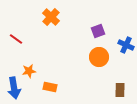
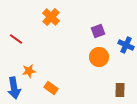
orange rectangle: moved 1 px right, 1 px down; rotated 24 degrees clockwise
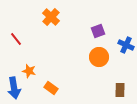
red line: rotated 16 degrees clockwise
orange star: rotated 24 degrees clockwise
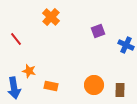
orange circle: moved 5 px left, 28 px down
orange rectangle: moved 2 px up; rotated 24 degrees counterclockwise
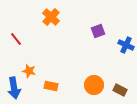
brown rectangle: rotated 64 degrees counterclockwise
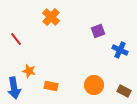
blue cross: moved 6 px left, 5 px down
brown rectangle: moved 4 px right, 1 px down
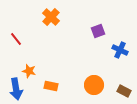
blue arrow: moved 2 px right, 1 px down
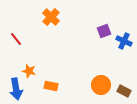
purple square: moved 6 px right
blue cross: moved 4 px right, 9 px up
orange circle: moved 7 px right
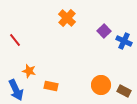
orange cross: moved 16 px right, 1 px down
purple square: rotated 24 degrees counterclockwise
red line: moved 1 px left, 1 px down
blue arrow: moved 1 px down; rotated 15 degrees counterclockwise
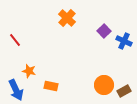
orange circle: moved 3 px right
brown rectangle: rotated 56 degrees counterclockwise
